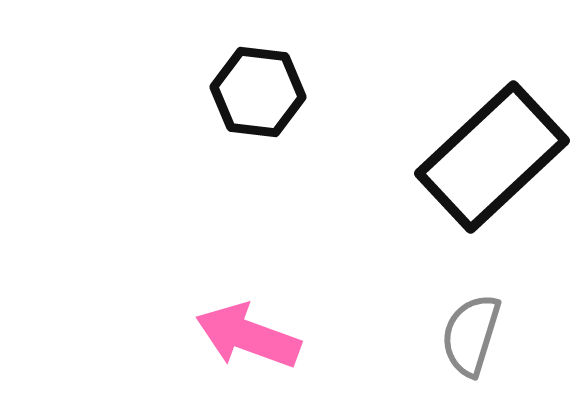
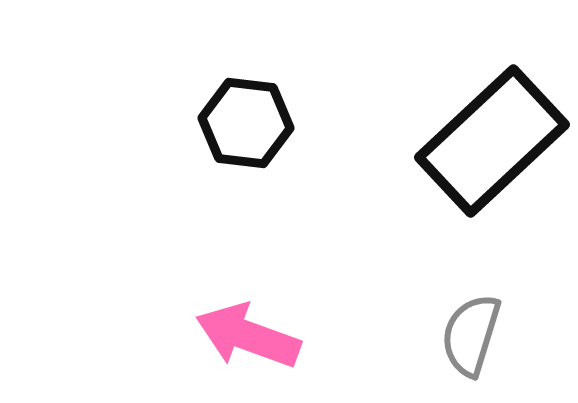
black hexagon: moved 12 px left, 31 px down
black rectangle: moved 16 px up
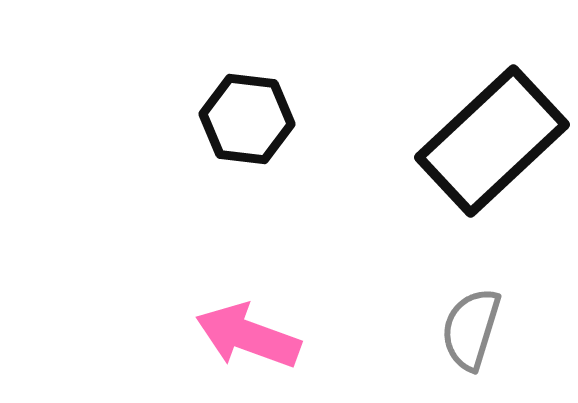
black hexagon: moved 1 px right, 4 px up
gray semicircle: moved 6 px up
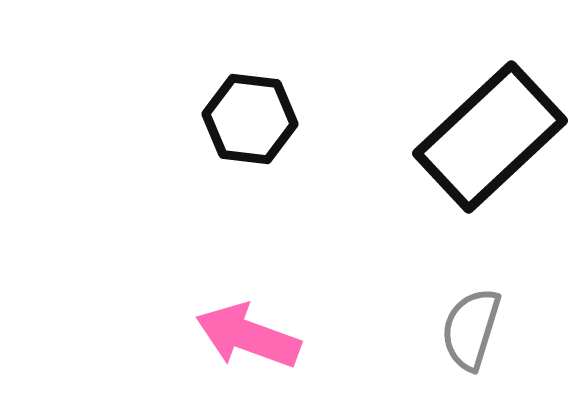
black hexagon: moved 3 px right
black rectangle: moved 2 px left, 4 px up
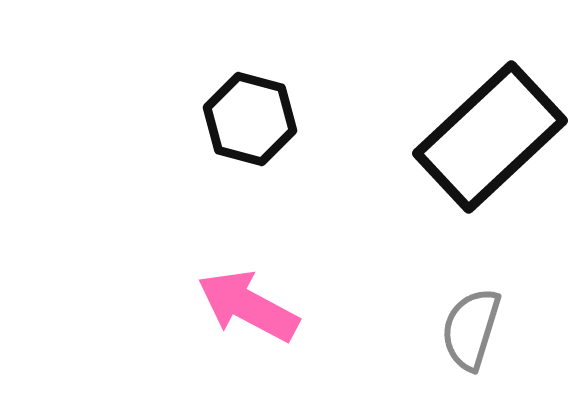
black hexagon: rotated 8 degrees clockwise
pink arrow: moved 30 px up; rotated 8 degrees clockwise
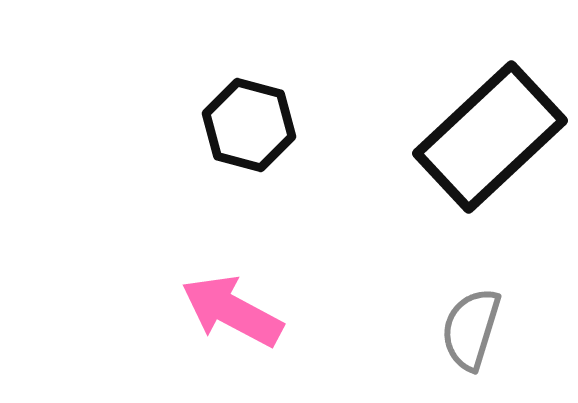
black hexagon: moved 1 px left, 6 px down
pink arrow: moved 16 px left, 5 px down
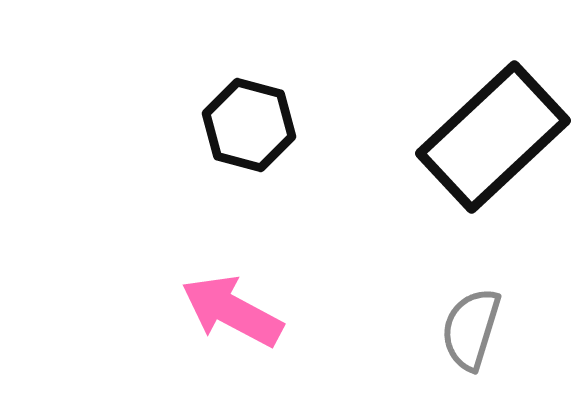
black rectangle: moved 3 px right
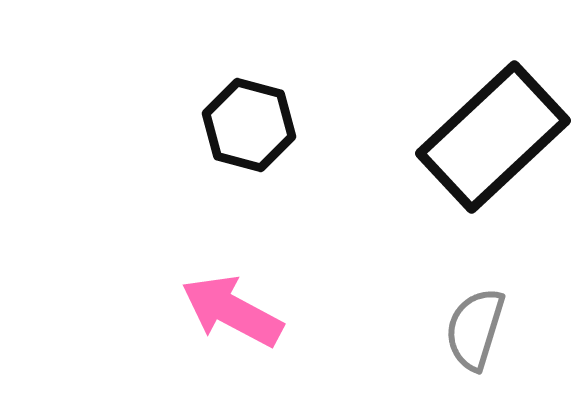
gray semicircle: moved 4 px right
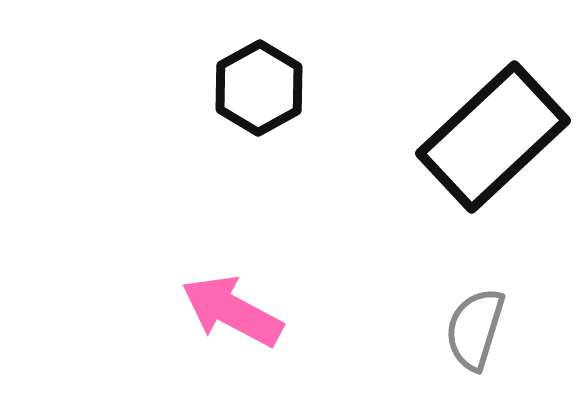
black hexagon: moved 10 px right, 37 px up; rotated 16 degrees clockwise
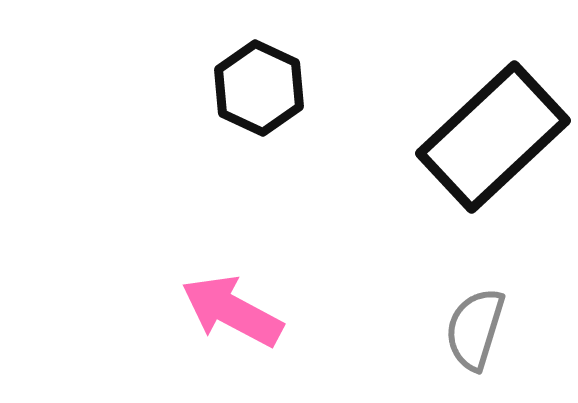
black hexagon: rotated 6 degrees counterclockwise
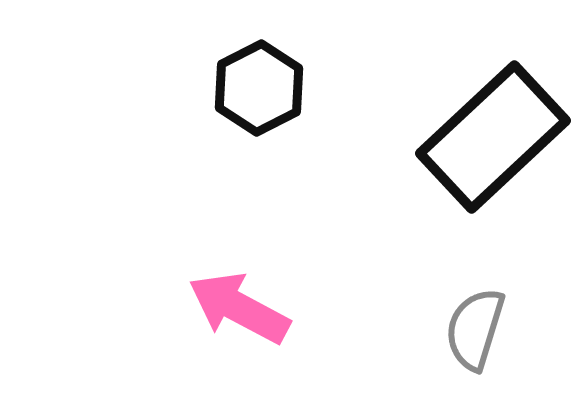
black hexagon: rotated 8 degrees clockwise
pink arrow: moved 7 px right, 3 px up
